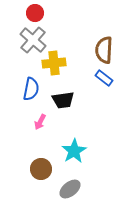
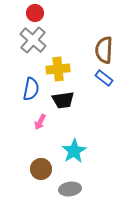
yellow cross: moved 4 px right, 6 px down
gray ellipse: rotated 30 degrees clockwise
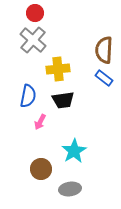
blue semicircle: moved 3 px left, 7 px down
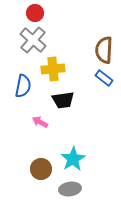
yellow cross: moved 5 px left
blue semicircle: moved 5 px left, 10 px up
pink arrow: rotated 91 degrees clockwise
cyan star: moved 1 px left, 8 px down
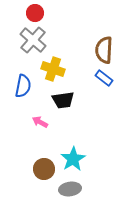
yellow cross: rotated 25 degrees clockwise
brown circle: moved 3 px right
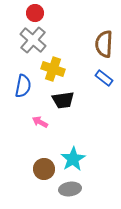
brown semicircle: moved 6 px up
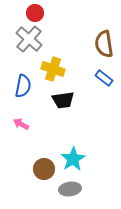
gray cross: moved 4 px left, 1 px up
brown semicircle: rotated 12 degrees counterclockwise
pink arrow: moved 19 px left, 2 px down
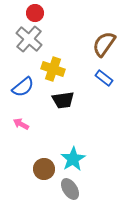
brown semicircle: rotated 44 degrees clockwise
blue semicircle: moved 1 px down; rotated 40 degrees clockwise
gray ellipse: rotated 65 degrees clockwise
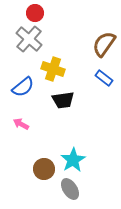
cyan star: moved 1 px down
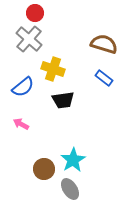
brown semicircle: rotated 72 degrees clockwise
